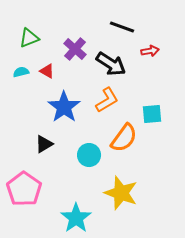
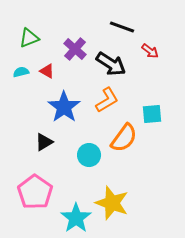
red arrow: rotated 48 degrees clockwise
black triangle: moved 2 px up
pink pentagon: moved 11 px right, 3 px down
yellow star: moved 9 px left, 10 px down
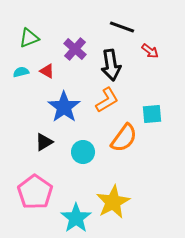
black arrow: moved 1 px down; rotated 48 degrees clockwise
cyan circle: moved 6 px left, 3 px up
yellow star: moved 1 px right, 1 px up; rotated 24 degrees clockwise
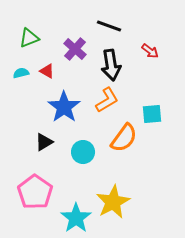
black line: moved 13 px left, 1 px up
cyan semicircle: moved 1 px down
